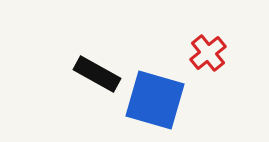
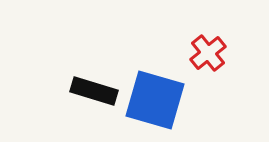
black rectangle: moved 3 px left, 17 px down; rotated 12 degrees counterclockwise
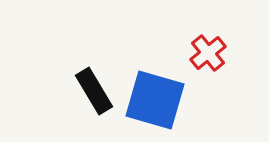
black rectangle: rotated 42 degrees clockwise
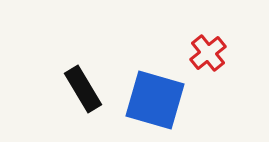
black rectangle: moved 11 px left, 2 px up
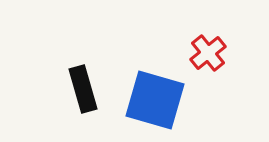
black rectangle: rotated 15 degrees clockwise
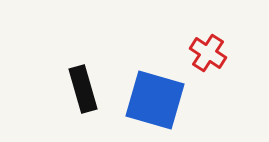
red cross: rotated 18 degrees counterclockwise
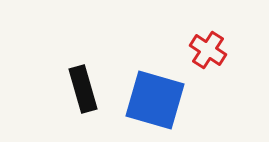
red cross: moved 3 px up
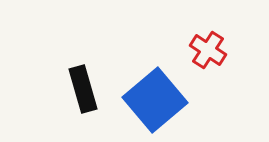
blue square: rotated 34 degrees clockwise
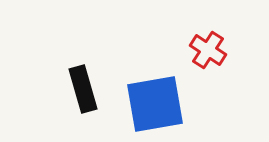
blue square: moved 4 px down; rotated 30 degrees clockwise
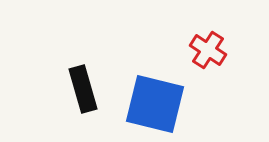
blue square: rotated 24 degrees clockwise
